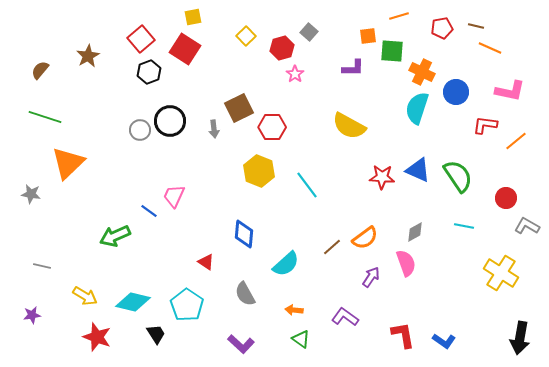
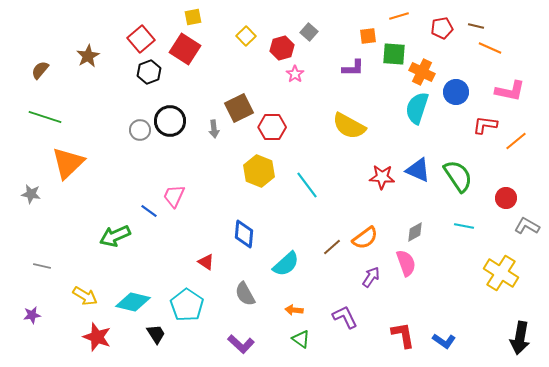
green square at (392, 51): moved 2 px right, 3 px down
purple L-shape at (345, 317): rotated 28 degrees clockwise
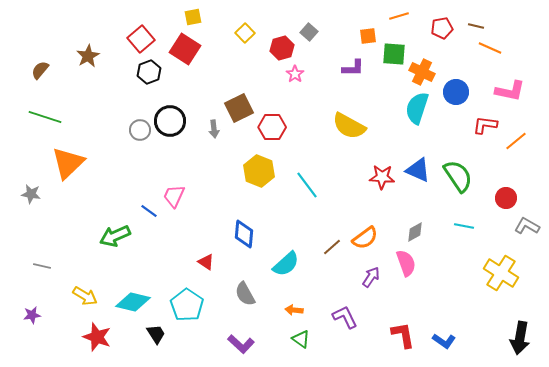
yellow square at (246, 36): moved 1 px left, 3 px up
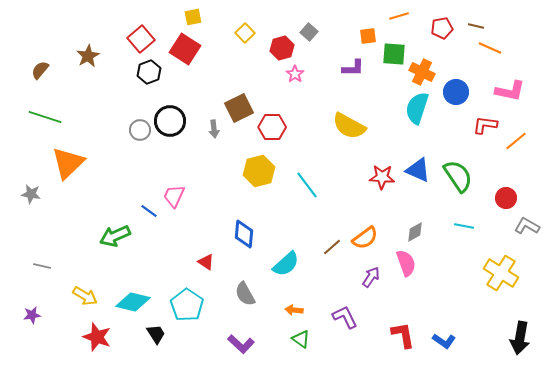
yellow hexagon at (259, 171): rotated 24 degrees clockwise
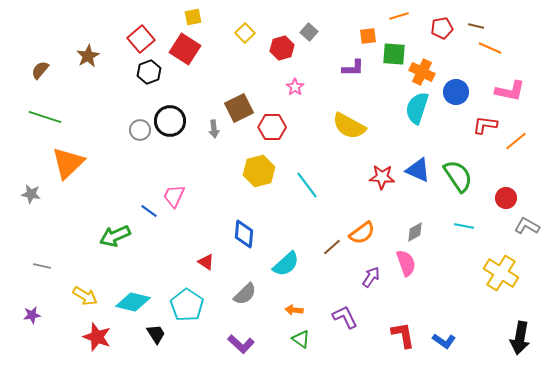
pink star at (295, 74): moved 13 px down
orange semicircle at (365, 238): moved 3 px left, 5 px up
gray semicircle at (245, 294): rotated 105 degrees counterclockwise
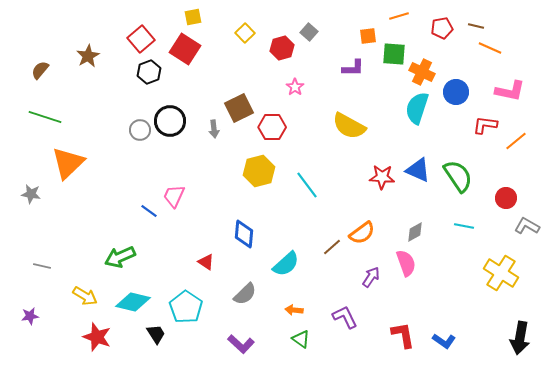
green arrow at (115, 236): moved 5 px right, 21 px down
cyan pentagon at (187, 305): moved 1 px left, 2 px down
purple star at (32, 315): moved 2 px left, 1 px down
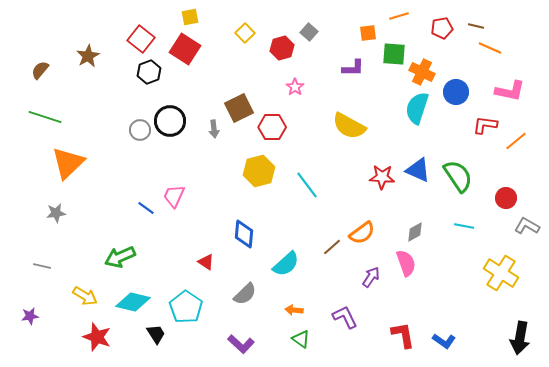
yellow square at (193, 17): moved 3 px left
orange square at (368, 36): moved 3 px up
red square at (141, 39): rotated 12 degrees counterclockwise
gray star at (31, 194): moved 25 px right, 19 px down; rotated 18 degrees counterclockwise
blue line at (149, 211): moved 3 px left, 3 px up
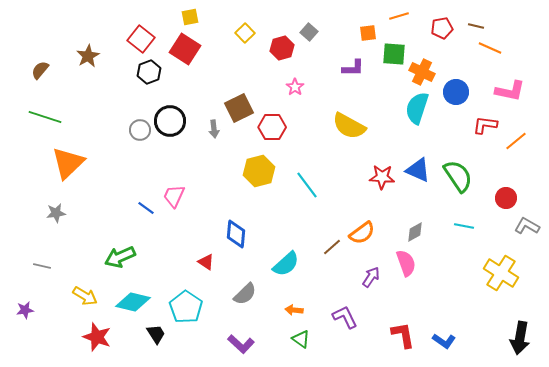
blue diamond at (244, 234): moved 8 px left
purple star at (30, 316): moved 5 px left, 6 px up
